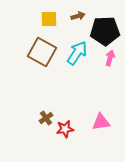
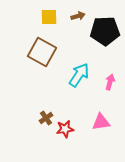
yellow square: moved 2 px up
cyan arrow: moved 2 px right, 22 px down
pink arrow: moved 24 px down
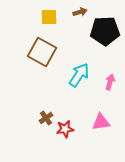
brown arrow: moved 2 px right, 4 px up
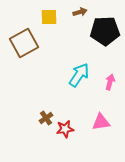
brown square: moved 18 px left, 9 px up; rotated 32 degrees clockwise
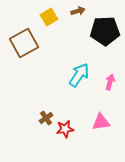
brown arrow: moved 2 px left, 1 px up
yellow square: rotated 30 degrees counterclockwise
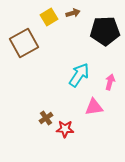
brown arrow: moved 5 px left, 2 px down
pink triangle: moved 7 px left, 15 px up
red star: rotated 12 degrees clockwise
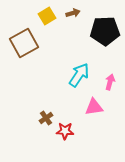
yellow square: moved 2 px left, 1 px up
red star: moved 2 px down
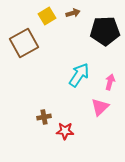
pink triangle: moved 6 px right; rotated 36 degrees counterclockwise
brown cross: moved 2 px left, 1 px up; rotated 24 degrees clockwise
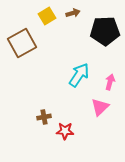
brown square: moved 2 px left
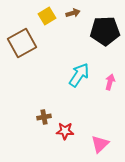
pink triangle: moved 37 px down
